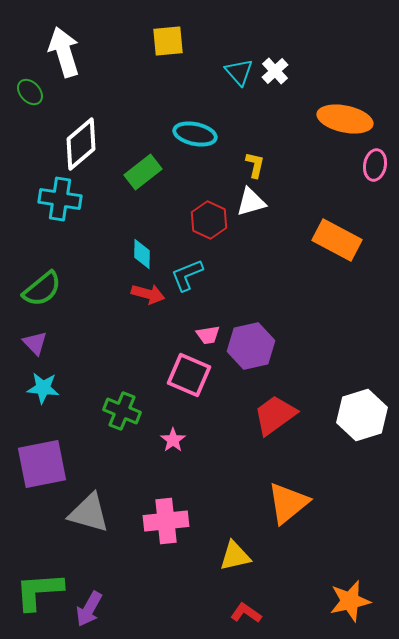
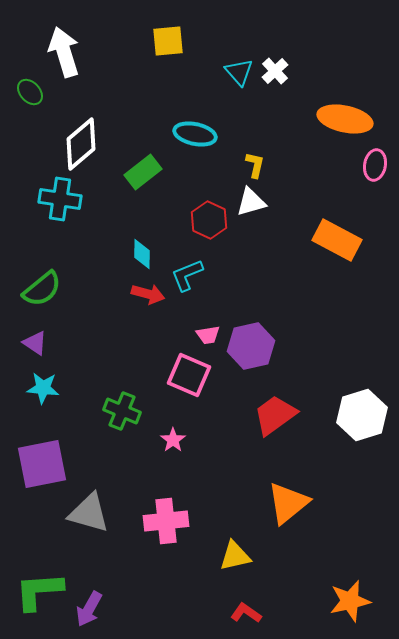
purple triangle: rotated 12 degrees counterclockwise
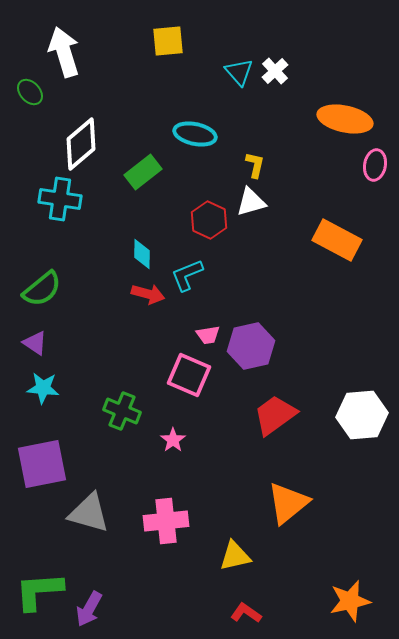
white hexagon: rotated 12 degrees clockwise
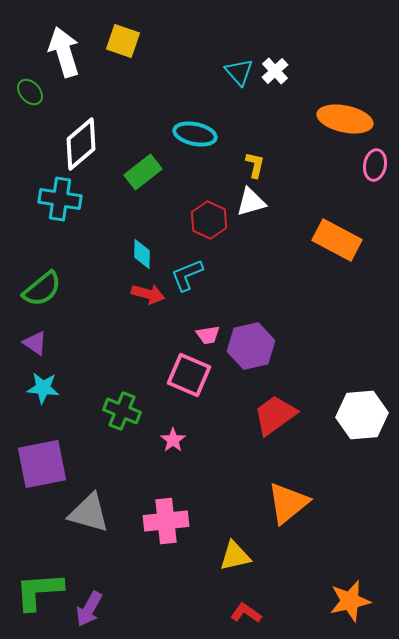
yellow square: moved 45 px left; rotated 24 degrees clockwise
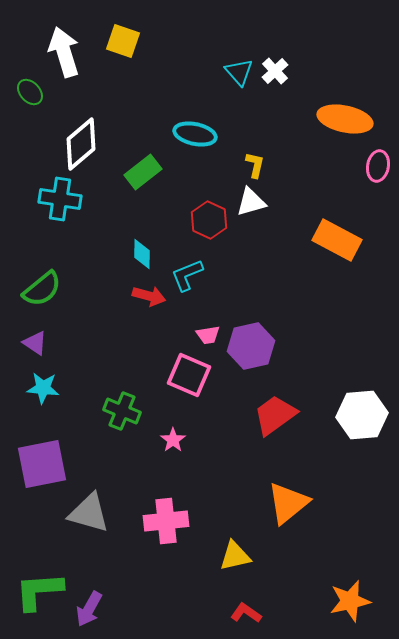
pink ellipse: moved 3 px right, 1 px down
red arrow: moved 1 px right, 2 px down
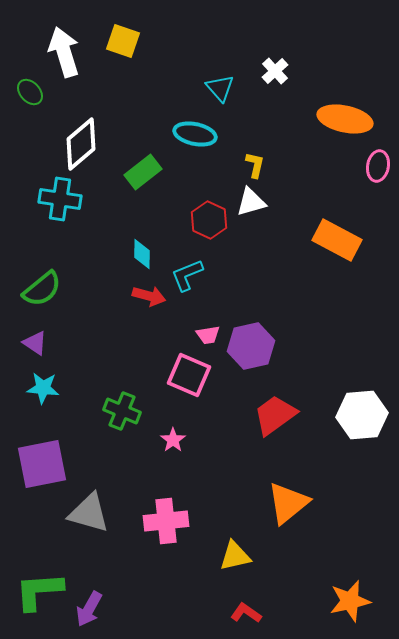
cyan triangle: moved 19 px left, 16 px down
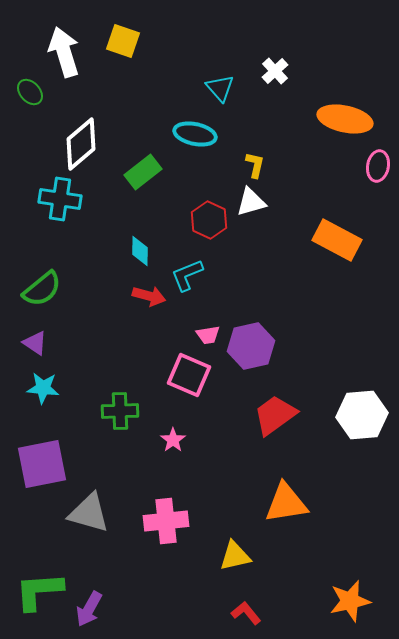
cyan diamond: moved 2 px left, 3 px up
green cross: moved 2 px left; rotated 24 degrees counterclockwise
orange triangle: moved 2 px left; rotated 30 degrees clockwise
red L-shape: rotated 16 degrees clockwise
